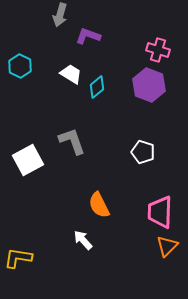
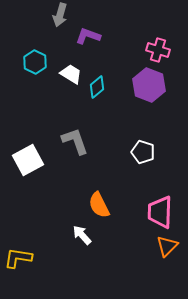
cyan hexagon: moved 15 px right, 4 px up
gray L-shape: moved 3 px right
white arrow: moved 1 px left, 5 px up
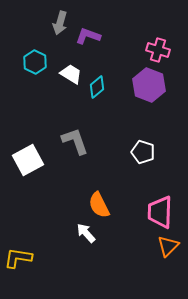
gray arrow: moved 8 px down
white arrow: moved 4 px right, 2 px up
orange triangle: moved 1 px right
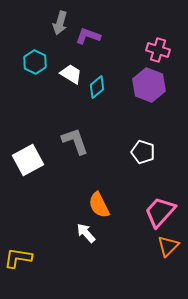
pink trapezoid: rotated 40 degrees clockwise
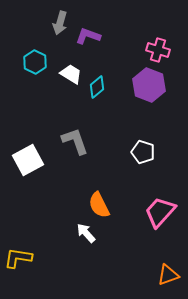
orange triangle: moved 29 px down; rotated 25 degrees clockwise
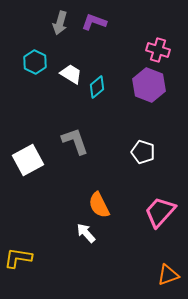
purple L-shape: moved 6 px right, 14 px up
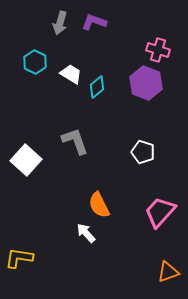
purple hexagon: moved 3 px left, 2 px up
white square: moved 2 px left; rotated 20 degrees counterclockwise
yellow L-shape: moved 1 px right
orange triangle: moved 3 px up
